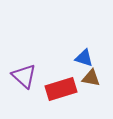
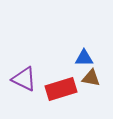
blue triangle: rotated 18 degrees counterclockwise
purple triangle: moved 3 px down; rotated 16 degrees counterclockwise
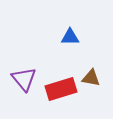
blue triangle: moved 14 px left, 21 px up
purple triangle: rotated 24 degrees clockwise
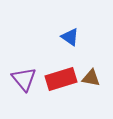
blue triangle: rotated 36 degrees clockwise
red rectangle: moved 10 px up
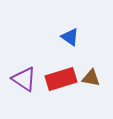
purple triangle: rotated 16 degrees counterclockwise
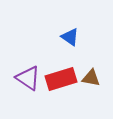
purple triangle: moved 4 px right, 1 px up
